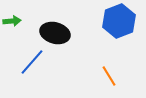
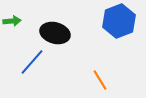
orange line: moved 9 px left, 4 px down
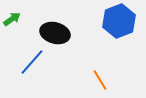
green arrow: moved 2 px up; rotated 30 degrees counterclockwise
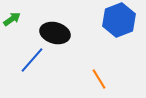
blue hexagon: moved 1 px up
blue line: moved 2 px up
orange line: moved 1 px left, 1 px up
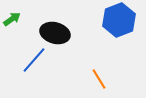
blue line: moved 2 px right
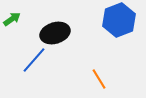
black ellipse: rotated 32 degrees counterclockwise
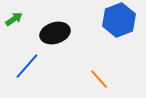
green arrow: moved 2 px right
blue line: moved 7 px left, 6 px down
orange line: rotated 10 degrees counterclockwise
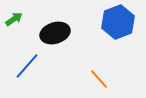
blue hexagon: moved 1 px left, 2 px down
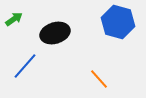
blue hexagon: rotated 24 degrees counterclockwise
blue line: moved 2 px left
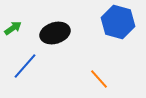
green arrow: moved 1 px left, 9 px down
